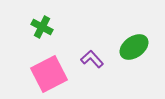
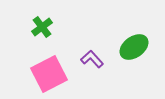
green cross: rotated 25 degrees clockwise
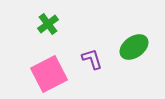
green cross: moved 6 px right, 3 px up
purple L-shape: rotated 25 degrees clockwise
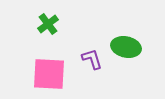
green ellipse: moved 8 px left; rotated 48 degrees clockwise
pink square: rotated 30 degrees clockwise
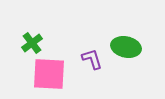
green cross: moved 16 px left, 19 px down
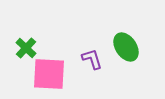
green cross: moved 6 px left, 5 px down; rotated 10 degrees counterclockwise
green ellipse: rotated 44 degrees clockwise
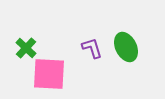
green ellipse: rotated 8 degrees clockwise
purple L-shape: moved 11 px up
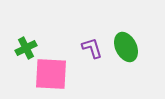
green cross: rotated 20 degrees clockwise
pink square: moved 2 px right
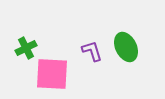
purple L-shape: moved 3 px down
pink square: moved 1 px right
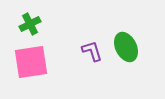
green cross: moved 4 px right, 24 px up
pink square: moved 21 px left, 12 px up; rotated 12 degrees counterclockwise
